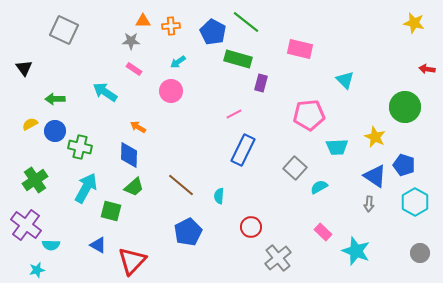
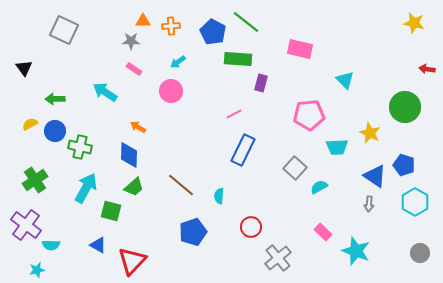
green rectangle at (238, 59): rotated 12 degrees counterclockwise
yellow star at (375, 137): moved 5 px left, 4 px up
blue pentagon at (188, 232): moved 5 px right; rotated 8 degrees clockwise
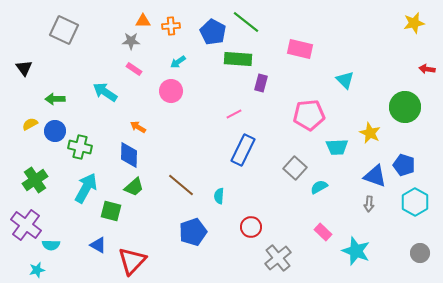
yellow star at (414, 23): rotated 25 degrees counterclockwise
blue triangle at (375, 176): rotated 15 degrees counterclockwise
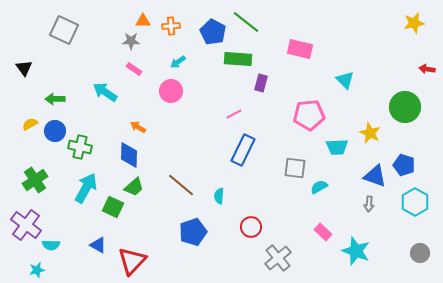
gray square at (295, 168): rotated 35 degrees counterclockwise
green square at (111, 211): moved 2 px right, 4 px up; rotated 10 degrees clockwise
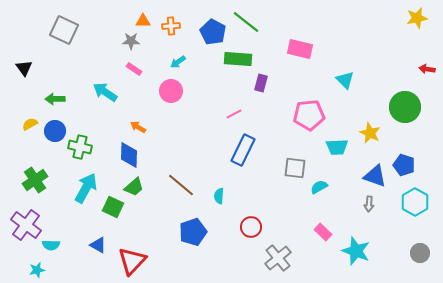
yellow star at (414, 23): moved 3 px right, 5 px up
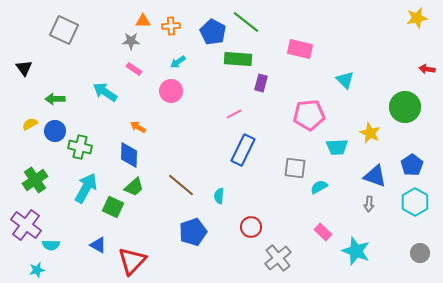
blue pentagon at (404, 165): moved 8 px right; rotated 20 degrees clockwise
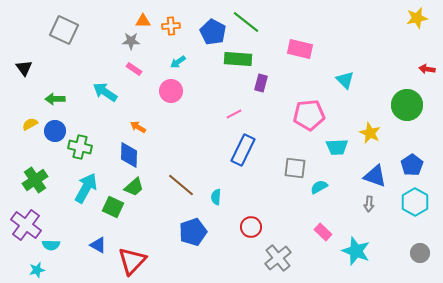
green circle at (405, 107): moved 2 px right, 2 px up
cyan semicircle at (219, 196): moved 3 px left, 1 px down
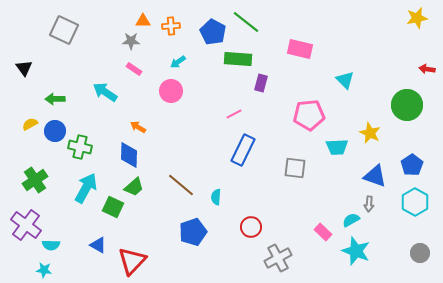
cyan semicircle at (319, 187): moved 32 px right, 33 px down
gray cross at (278, 258): rotated 12 degrees clockwise
cyan star at (37, 270): moved 7 px right; rotated 21 degrees clockwise
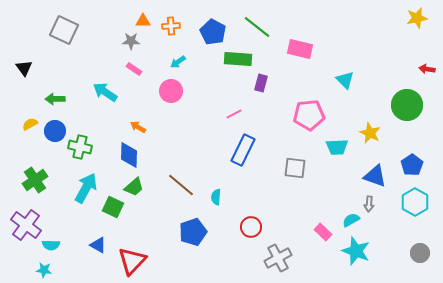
green line at (246, 22): moved 11 px right, 5 px down
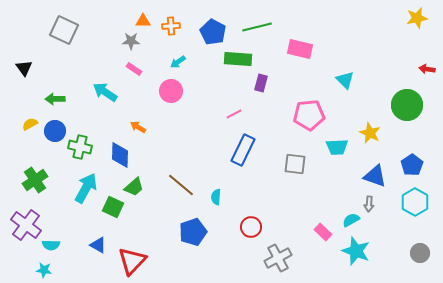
green line at (257, 27): rotated 52 degrees counterclockwise
blue diamond at (129, 155): moved 9 px left
gray square at (295, 168): moved 4 px up
